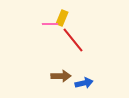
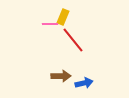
yellow rectangle: moved 1 px right, 1 px up
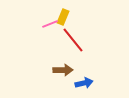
pink line: rotated 21 degrees counterclockwise
brown arrow: moved 2 px right, 6 px up
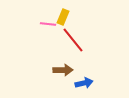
pink line: moved 2 px left; rotated 28 degrees clockwise
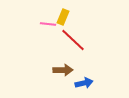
red line: rotated 8 degrees counterclockwise
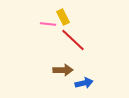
yellow rectangle: rotated 49 degrees counterclockwise
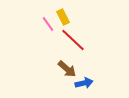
pink line: rotated 49 degrees clockwise
brown arrow: moved 4 px right, 1 px up; rotated 42 degrees clockwise
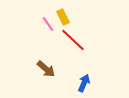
brown arrow: moved 21 px left
blue arrow: rotated 54 degrees counterclockwise
